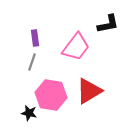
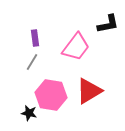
gray line: rotated 12 degrees clockwise
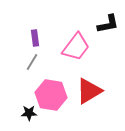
black star: rotated 14 degrees counterclockwise
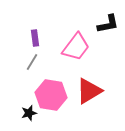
black star: rotated 14 degrees counterclockwise
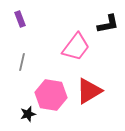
purple rectangle: moved 15 px left, 19 px up; rotated 14 degrees counterclockwise
gray line: moved 10 px left; rotated 18 degrees counterclockwise
black star: moved 1 px left, 1 px down
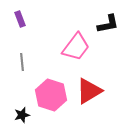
gray line: rotated 18 degrees counterclockwise
pink hexagon: rotated 8 degrees clockwise
black star: moved 6 px left, 1 px down
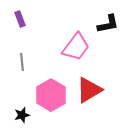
red triangle: moved 1 px up
pink hexagon: rotated 12 degrees clockwise
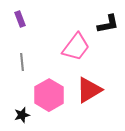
pink hexagon: moved 2 px left
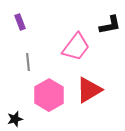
purple rectangle: moved 3 px down
black L-shape: moved 2 px right, 1 px down
gray line: moved 6 px right
black star: moved 7 px left, 4 px down
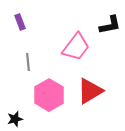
red triangle: moved 1 px right, 1 px down
